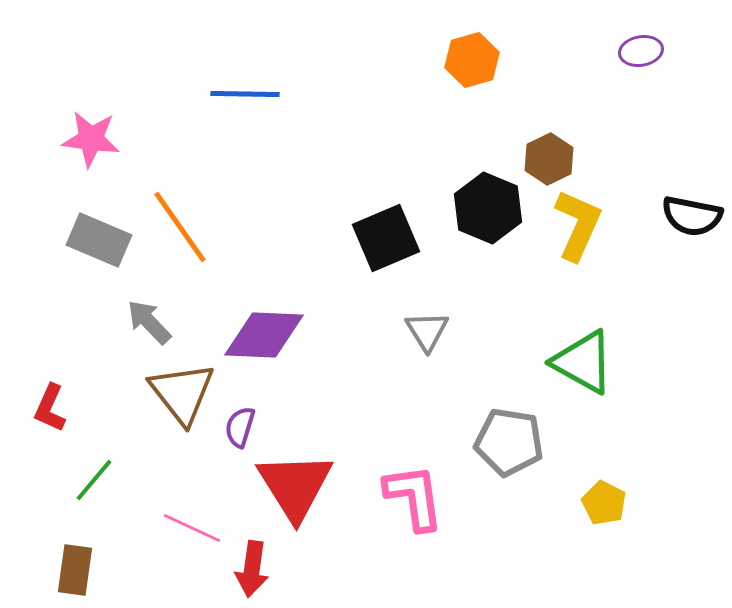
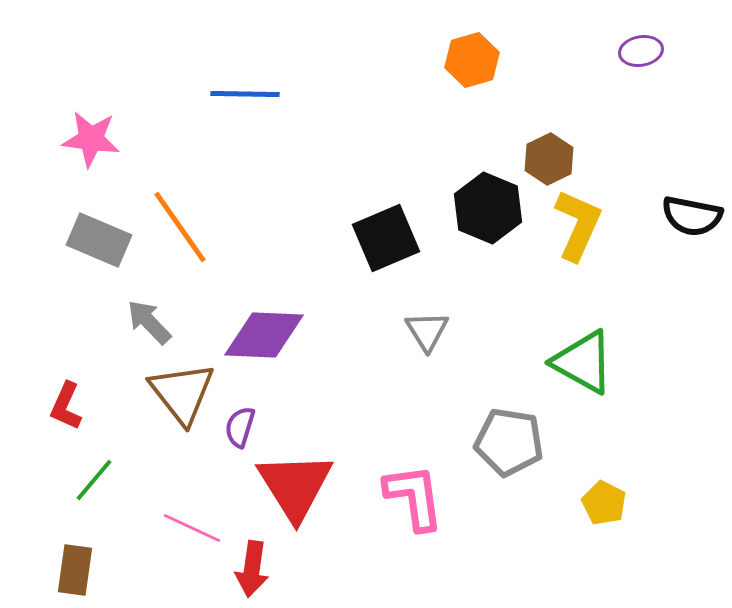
red L-shape: moved 16 px right, 2 px up
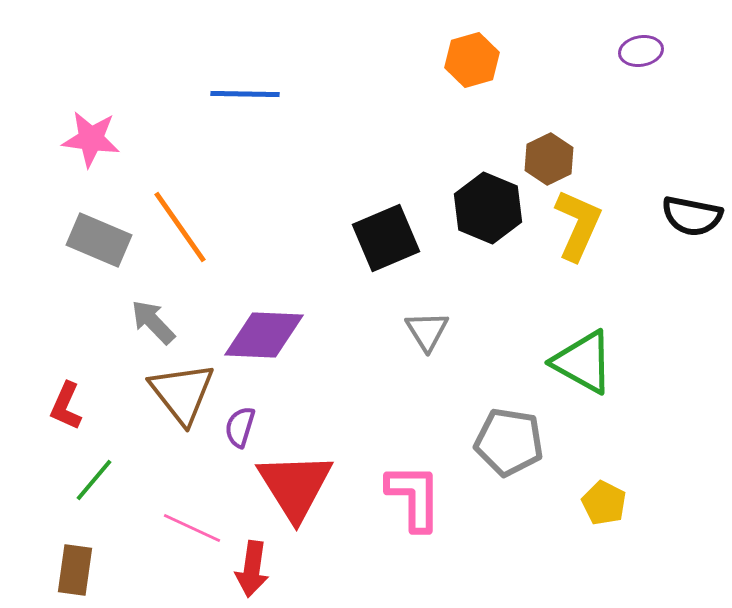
gray arrow: moved 4 px right
pink L-shape: rotated 8 degrees clockwise
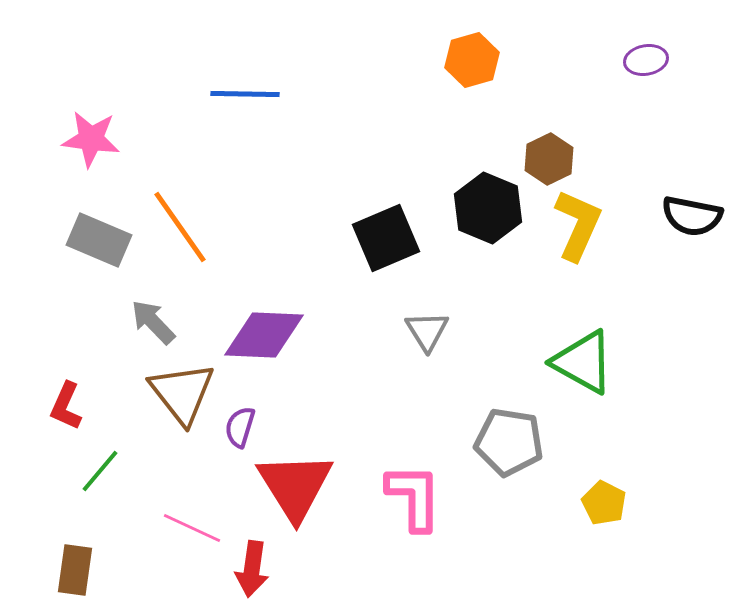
purple ellipse: moved 5 px right, 9 px down
green line: moved 6 px right, 9 px up
